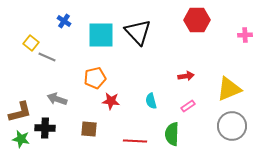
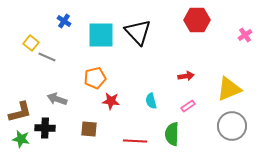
pink cross: rotated 32 degrees counterclockwise
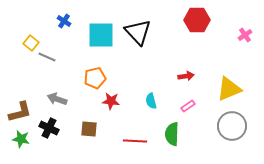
black cross: moved 4 px right; rotated 24 degrees clockwise
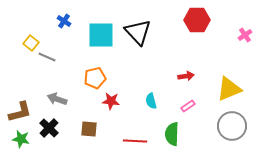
black cross: rotated 18 degrees clockwise
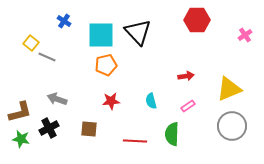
orange pentagon: moved 11 px right, 13 px up
red star: rotated 12 degrees counterclockwise
black cross: rotated 18 degrees clockwise
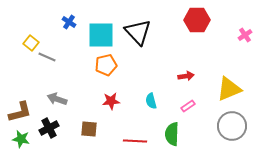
blue cross: moved 5 px right, 1 px down
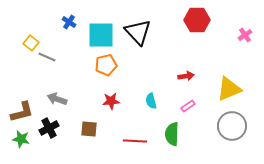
brown L-shape: moved 2 px right
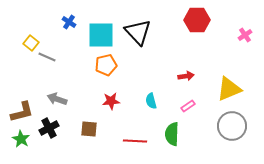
green star: rotated 18 degrees clockwise
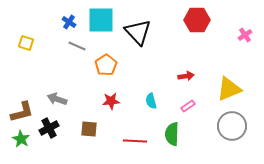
cyan square: moved 15 px up
yellow square: moved 5 px left; rotated 21 degrees counterclockwise
gray line: moved 30 px right, 11 px up
orange pentagon: rotated 20 degrees counterclockwise
